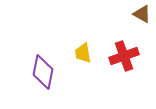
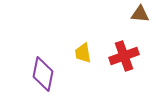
brown triangle: moved 2 px left; rotated 24 degrees counterclockwise
purple diamond: moved 2 px down
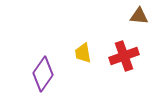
brown triangle: moved 1 px left, 2 px down
purple diamond: rotated 24 degrees clockwise
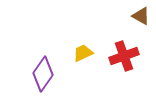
brown triangle: moved 2 px right; rotated 24 degrees clockwise
yellow trapezoid: rotated 75 degrees clockwise
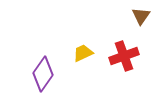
brown triangle: rotated 36 degrees clockwise
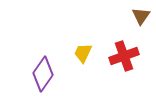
yellow trapezoid: rotated 40 degrees counterclockwise
